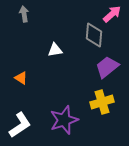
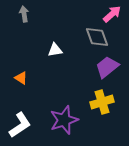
gray diamond: moved 3 px right, 2 px down; rotated 25 degrees counterclockwise
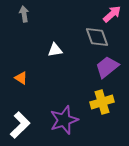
white L-shape: rotated 12 degrees counterclockwise
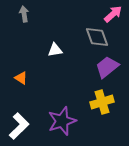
pink arrow: moved 1 px right
purple star: moved 2 px left, 1 px down
white L-shape: moved 1 px left, 1 px down
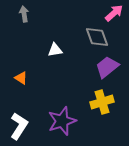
pink arrow: moved 1 px right, 1 px up
white L-shape: rotated 12 degrees counterclockwise
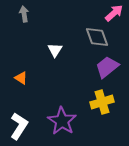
white triangle: rotated 49 degrees counterclockwise
purple star: rotated 20 degrees counterclockwise
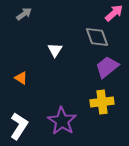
gray arrow: rotated 63 degrees clockwise
yellow cross: rotated 10 degrees clockwise
